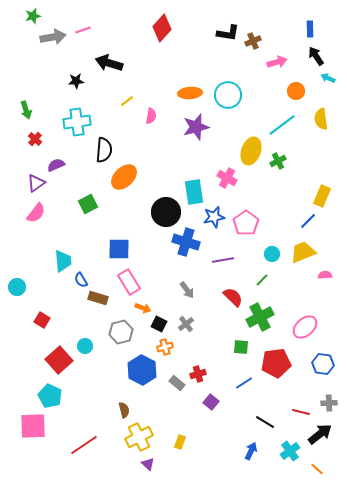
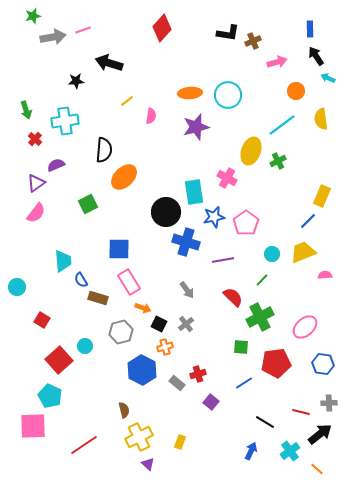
cyan cross at (77, 122): moved 12 px left, 1 px up
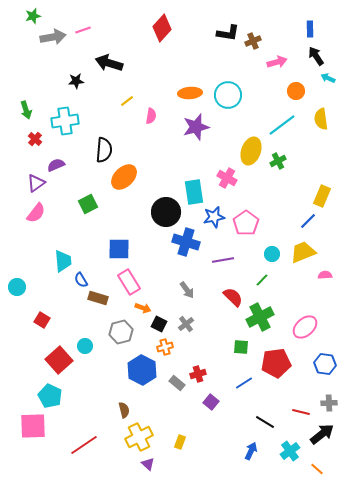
blue hexagon at (323, 364): moved 2 px right
black arrow at (320, 434): moved 2 px right
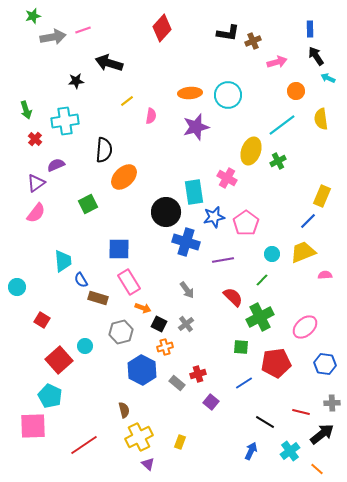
gray cross at (329, 403): moved 3 px right
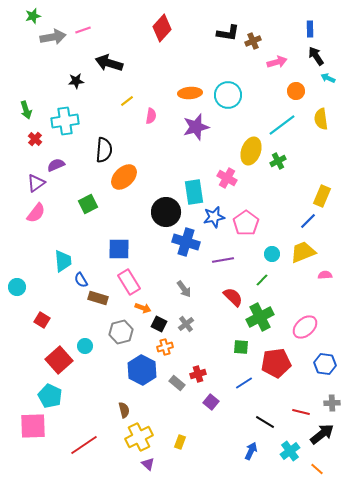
gray arrow at (187, 290): moved 3 px left, 1 px up
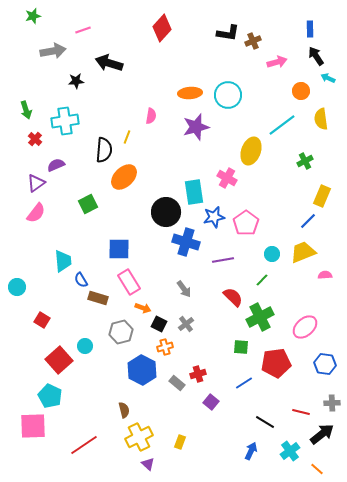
gray arrow at (53, 37): moved 14 px down
orange circle at (296, 91): moved 5 px right
yellow line at (127, 101): moved 36 px down; rotated 32 degrees counterclockwise
green cross at (278, 161): moved 27 px right
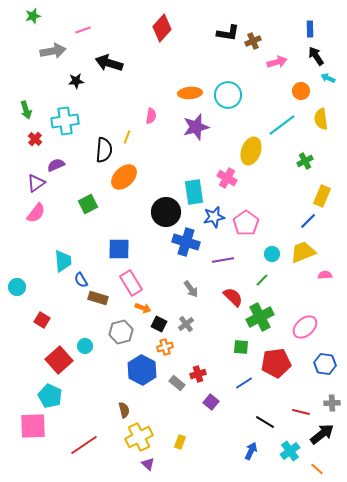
pink rectangle at (129, 282): moved 2 px right, 1 px down
gray arrow at (184, 289): moved 7 px right
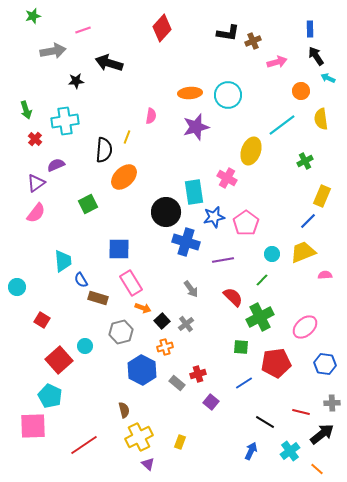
black square at (159, 324): moved 3 px right, 3 px up; rotated 21 degrees clockwise
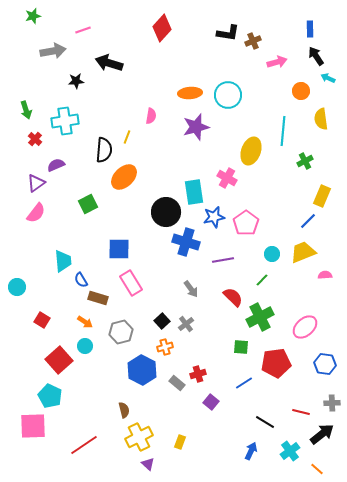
cyan line at (282, 125): moved 1 px right, 6 px down; rotated 48 degrees counterclockwise
orange arrow at (143, 308): moved 58 px left, 14 px down; rotated 14 degrees clockwise
